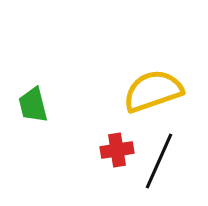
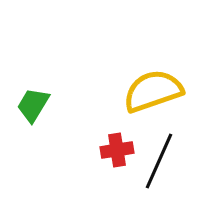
green trapezoid: rotated 45 degrees clockwise
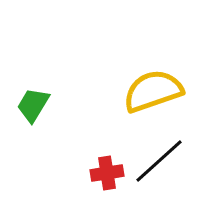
red cross: moved 10 px left, 23 px down
black line: rotated 24 degrees clockwise
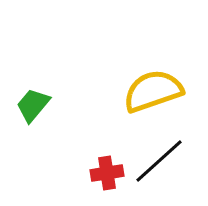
green trapezoid: rotated 9 degrees clockwise
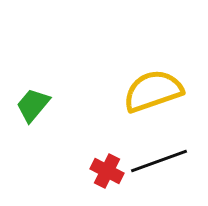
black line: rotated 22 degrees clockwise
red cross: moved 2 px up; rotated 36 degrees clockwise
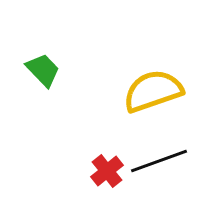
green trapezoid: moved 10 px right, 35 px up; rotated 96 degrees clockwise
red cross: rotated 24 degrees clockwise
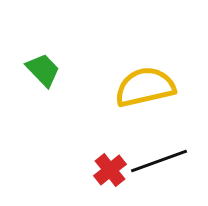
yellow semicircle: moved 8 px left, 4 px up; rotated 6 degrees clockwise
red cross: moved 3 px right, 1 px up
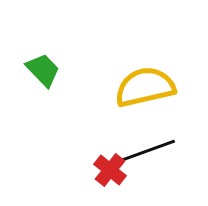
black line: moved 12 px left, 10 px up
red cross: rotated 12 degrees counterclockwise
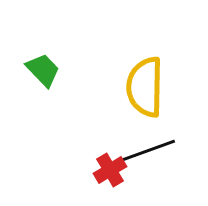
yellow semicircle: rotated 76 degrees counterclockwise
red cross: rotated 20 degrees clockwise
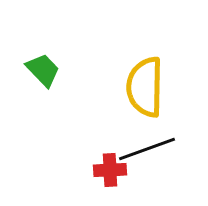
black line: moved 2 px up
red cross: rotated 28 degrees clockwise
